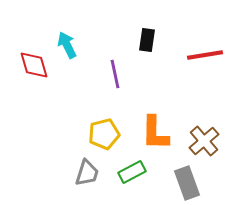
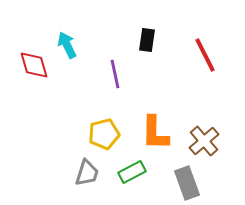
red line: rotated 72 degrees clockwise
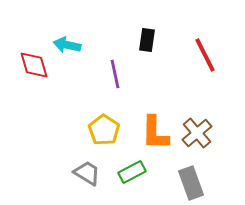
cyan arrow: rotated 52 degrees counterclockwise
yellow pentagon: moved 4 px up; rotated 24 degrees counterclockwise
brown cross: moved 7 px left, 8 px up
gray trapezoid: rotated 76 degrees counterclockwise
gray rectangle: moved 4 px right
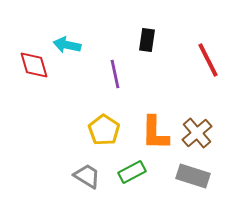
red line: moved 3 px right, 5 px down
gray trapezoid: moved 3 px down
gray rectangle: moved 2 px right, 7 px up; rotated 52 degrees counterclockwise
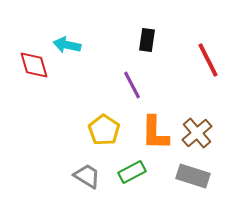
purple line: moved 17 px right, 11 px down; rotated 16 degrees counterclockwise
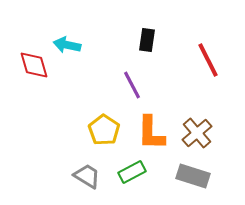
orange L-shape: moved 4 px left
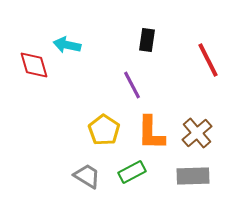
gray rectangle: rotated 20 degrees counterclockwise
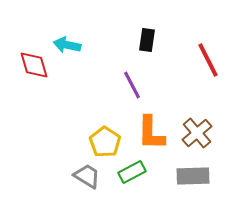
yellow pentagon: moved 1 px right, 12 px down
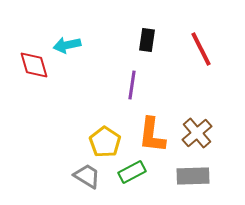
cyan arrow: rotated 24 degrees counterclockwise
red line: moved 7 px left, 11 px up
purple line: rotated 36 degrees clockwise
orange L-shape: moved 1 px right, 2 px down; rotated 6 degrees clockwise
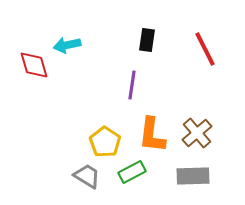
red line: moved 4 px right
